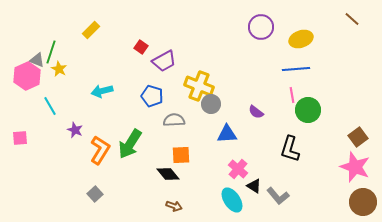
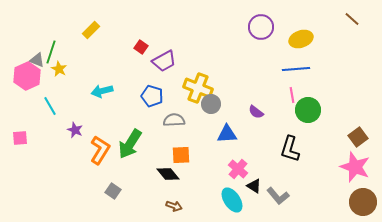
yellow cross: moved 1 px left, 2 px down
gray square: moved 18 px right, 3 px up; rotated 14 degrees counterclockwise
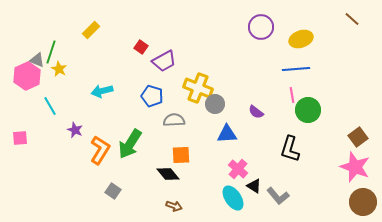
gray circle: moved 4 px right
cyan ellipse: moved 1 px right, 2 px up
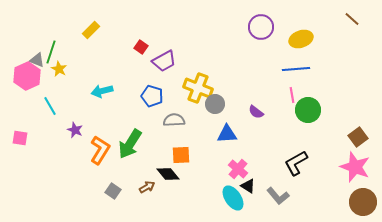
pink square: rotated 14 degrees clockwise
black L-shape: moved 6 px right, 14 px down; rotated 44 degrees clockwise
black triangle: moved 6 px left
brown arrow: moved 27 px left, 19 px up; rotated 49 degrees counterclockwise
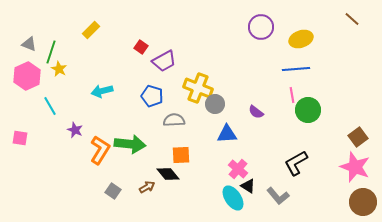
gray triangle: moved 8 px left, 16 px up
green arrow: rotated 116 degrees counterclockwise
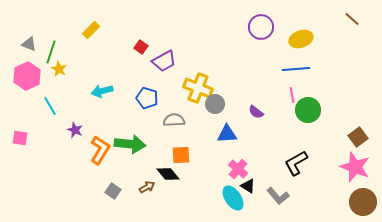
blue pentagon: moved 5 px left, 2 px down
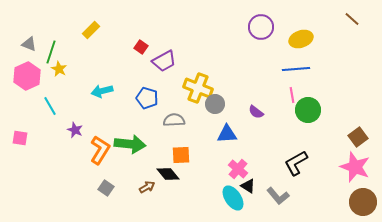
gray square: moved 7 px left, 3 px up
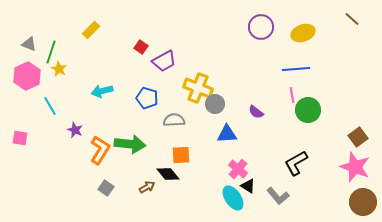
yellow ellipse: moved 2 px right, 6 px up
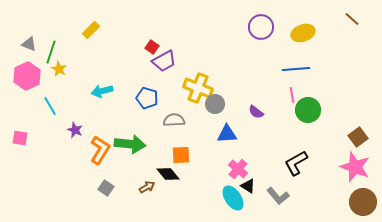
red square: moved 11 px right
